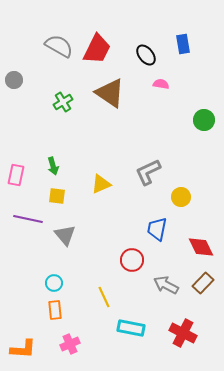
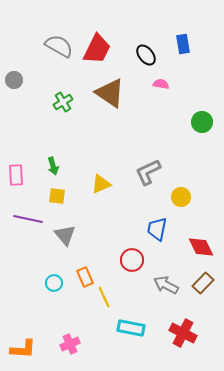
green circle: moved 2 px left, 2 px down
pink rectangle: rotated 15 degrees counterclockwise
orange rectangle: moved 30 px right, 33 px up; rotated 18 degrees counterclockwise
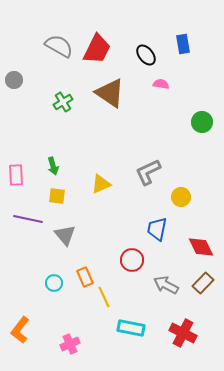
orange L-shape: moved 3 px left, 19 px up; rotated 124 degrees clockwise
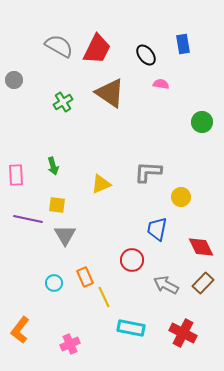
gray L-shape: rotated 28 degrees clockwise
yellow square: moved 9 px down
gray triangle: rotated 10 degrees clockwise
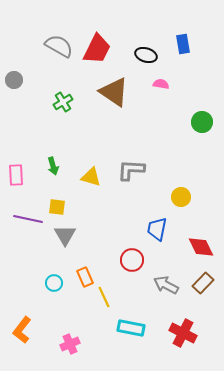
black ellipse: rotated 35 degrees counterclockwise
brown triangle: moved 4 px right, 1 px up
gray L-shape: moved 17 px left, 2 px up
yellow triangle: moved 10 px left, 7 px up; rotated 40 degrees clockwise
yellow square: moved 2 px down
orange L-shape: moved 2 px right
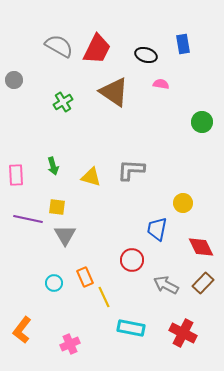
yellow circle: moved 2 px right, 6 px down
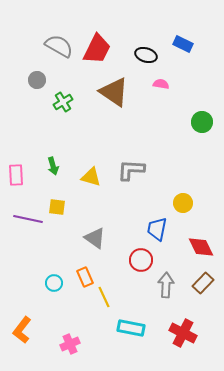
blue rectangle: rotated 54 degrees counterclockwise
gray circle: moved 23 px right
gray triangle: moved 30 px right, 3 px down; rotated 25 degrees counterclockwise
red circle: moved 9 px right
gray arrow: rotated 65 degrees clockwise
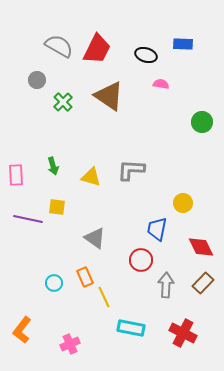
blue rectangle: rotated 24 degrees counterclockwise
brown triangle: moved 5 px left, 4 px down
green cross: rotated 12 degrees counterclockwise
